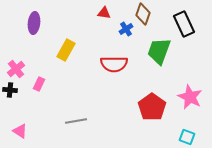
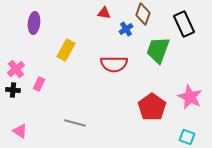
green trapezoid: moved 1 px left, 1 px up
black cross: moved 3 px right
gray line: moved 1 px left, 2 px down; rotated 25 degrees clockwise
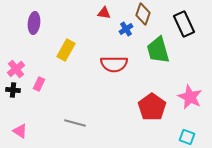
green trapezoid: rotated 36 degrees counterclockwise
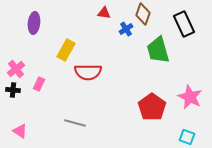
red semicircle: moved 26 px left, 8 px down
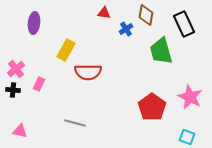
brown diamond: moved 3 px right, 1 px down; rotated 10 degrees counterclockwise
green trapezoid: moved 3 px right, 1 px down
pink triangle: rotated 21 degrees counterclockwise
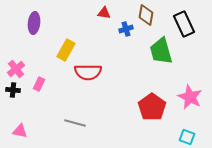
blue cross: rotated 16 degrees clockwise
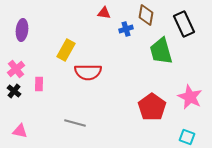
purple ellipse: moved 12 px left, 7 px down
pink rectangle: rotated 24 degrees counterclockwise
black cross: moved 1 px right, 1 px down; rotated 32 degrees clockwise
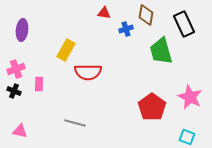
pink cross: rotated 18 degrees clockwise
black cross: rotated 16 degrees counterclockwise
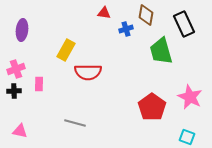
black cross: rotated 24 degrees counterclockwise
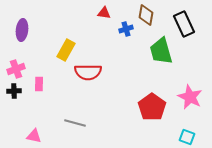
pink triangle: moved 14 px right, 5 px down
